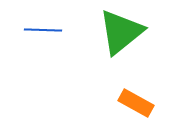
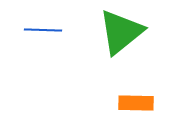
orange rectangle: rotated 28 degrees counterclockwise
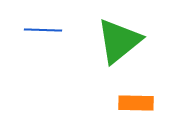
green triangle: moved 2 px left, 9 px down
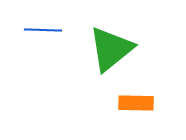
green triangle: moved 8 px left, 8 px down
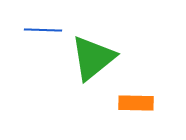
green triangle: moved 18 px left, 9 px down
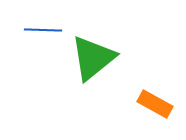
orange rectangle: moved 19 px right, 1 px down; rotated 28 degrees clockwise
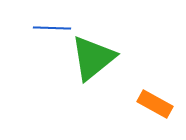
blue line: moved 9 px right, 2 px up
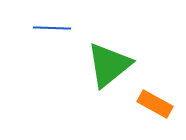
green triangle: moved 16 px right, 7 px down
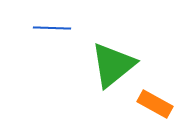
green triangle: moved 4 px right
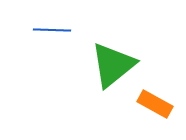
blue line: moved 2 px down
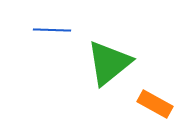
green triangle: moved 4 px left, 2 px up
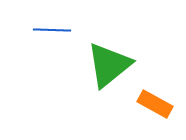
green triangle: moved 2 px down
